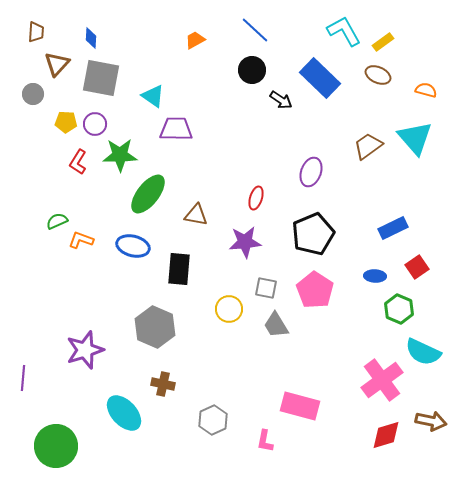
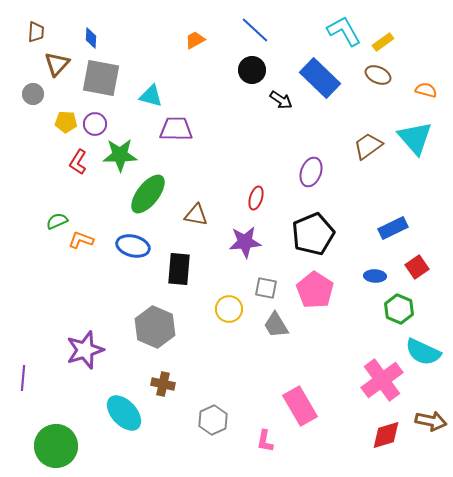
cyan triangle at (153, 96): moved 2 px left; rotated 20 degrees counterclockwise
pink rectangle at (300, 406): rotated 45 degrees clockwise
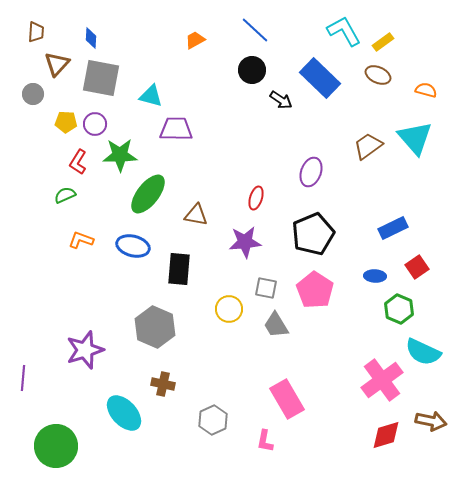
green semicircle at (57, 221): moved 8 px right, 26 px up
pink rectangle at (300, 406): moved 13 px left, 7 px up
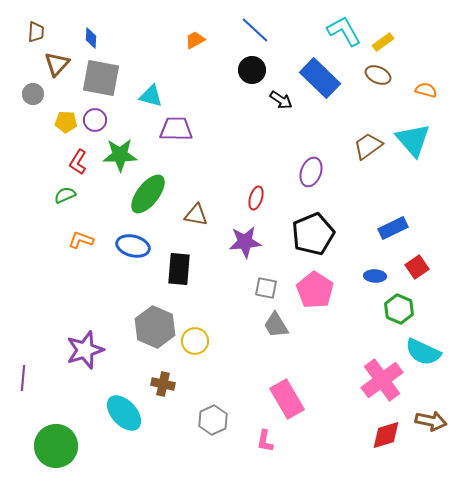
purple circle at (95, 124): moved 4 px up
cyan triangle at (415, 138): moved 2 px left, 2 px down
yellow circle at (229, 309): moved 34 px left, 32 px down
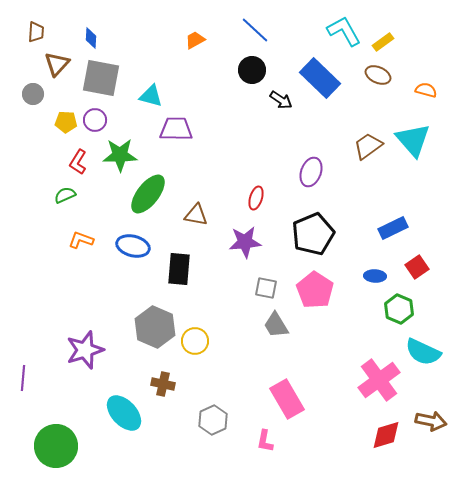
pink cross at (382, 380): moved 3 px left
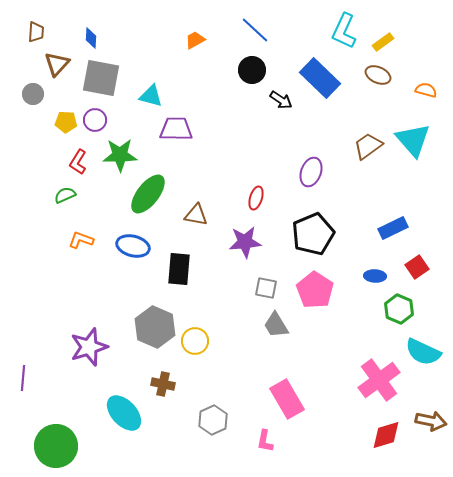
cyan L-shape at (344, 31): rotated 126 degrees counterclockwise
purple star at (85, 350): moved 4 px right, 3 px up
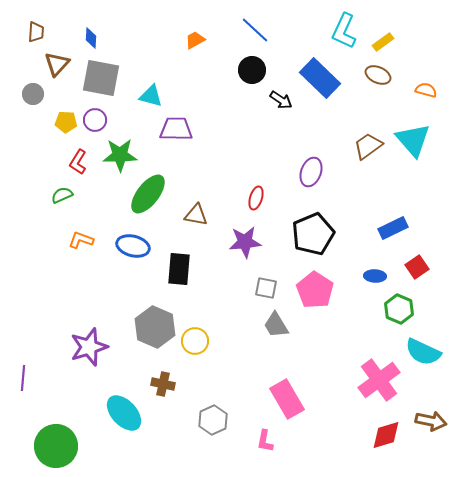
green semicircle at (65, 195): moved 3 px left
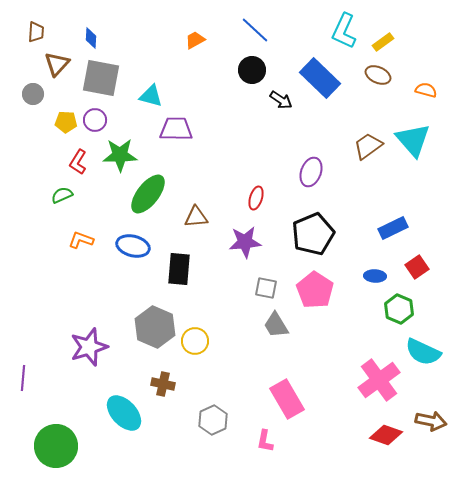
brown triangle at (196, 215): moved 2 px down; rotated 15 degrees counterclockwise
red diamond at (386, 435): rotated 36 degrees clockwise
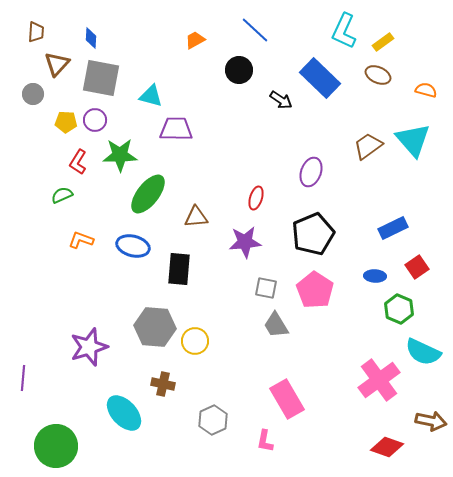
black circle at (252, 70): moved 13 px left
gray hexagon at (155, 327): rotated 18 degrees counterclockwise
red diamond at (386, 435): moved 1 px right, 12 px down
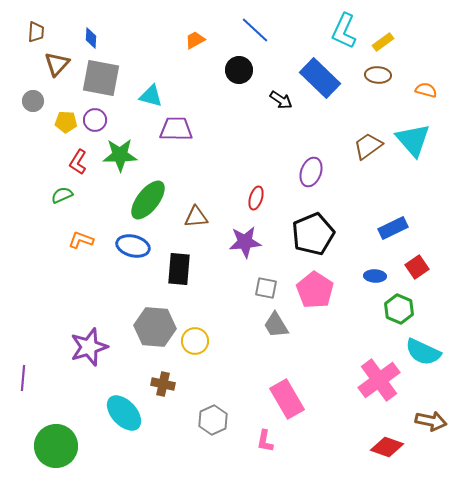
brown ellipse at (378, 75): rotated 20 degrees counterclockwise
gray circle at (33, 94): moved 7 px down
green ellipse at (148, 194): moved 6 px down
